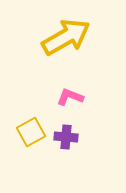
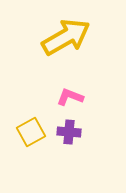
purple cross: moved 3 px right, 5 px up
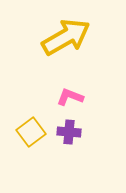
yellow square: rotated 8 degrees counterclockwise
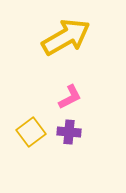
pink L-shape: rotated 132 degrees clockwise
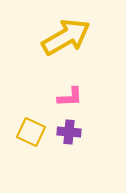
pink L-shape: rotated 24 degrees clockwise
yellow square: rotated 28 degrees counterclockwise
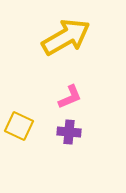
pink L-shape: rotated 20 degrees counterclockwise
yellow square: moved 12 px left, 6 px up
